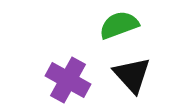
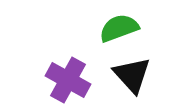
green semicircle: moved 3 px down
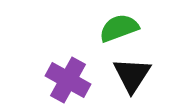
black triangle: rotated 15 degrees clockwise
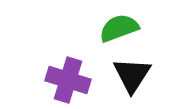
purple cross: rotated 12 degrees counterclockwise
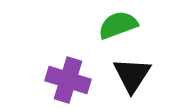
green semicircle: moved 1 px left, 3 px up
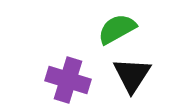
green semicircle: moved 1 px left, 4 px down; rotated 9 degrees counterclockwise
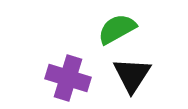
purple cross: moved 2 px up
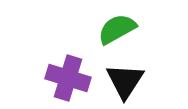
black triangle: moved 7 px left, 6 px down
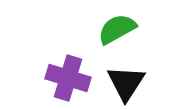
black triangle: moved 1 px right, 2 px down
